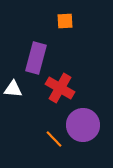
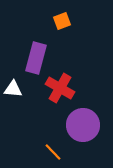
orange square: moved 3 px left; rotated 18 degrees counterclockwise
orange line: moved 1 px left, 13 px down
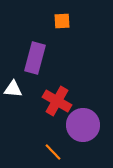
orange square: rotated 18 degrees clockwise
purple rectangle: moved 1 px left
red cross: moved 3 px left, 13 px down
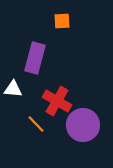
orange line: moved 17 px left, 28 px up
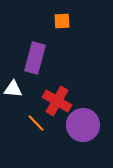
orange line: moved 1 px up
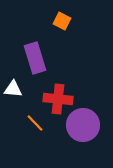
orange square: rotated 30 degrees clockwise
purple rectangle: rotated 32 degrees counterclockwise
red cross: moved 1 px right, 2 px up; rotated 24 degrees counterclockwise
orange line: moved 1 px left
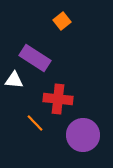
orange square: rotated 24 degrees clockwise
purple rectangle: rotated 40 degrees counterclockwise
white triangle: moved 1 px right, 9 px up
purple circle: moved 10 px down
